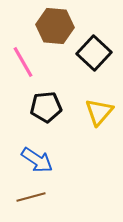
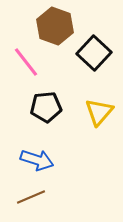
brown hexagon: rotated 15 degrees clockwise
pink line: moved 3 px right; rotated 8 degrees counterclockwise
blue arrow: rotated 16 degrees counterclockwise
brown line: rotated 8 degrees counterclockwise
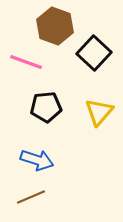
pink line: rotated 32 degrees counterclockwise
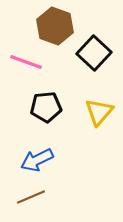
blue arrow: rotated 136 degrees clockwise
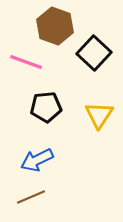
yellow triangle: moved 3 px down; rotated 8 degrees counterclockwise
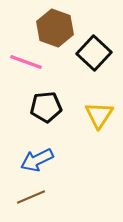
brown hexagon: moved 2 px down
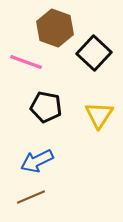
black pentagon: rotated 16 degrees clockwise
blue arrow: moved 1 px down
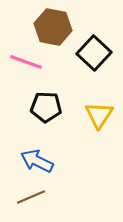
brown hexagon: moved 2 px left, 1 px up; rotated 9 degrees counterclockwise
black pentagon: rotated 8 degrees counterclockwise
blue arrow: rotated 52 degrees clockwise
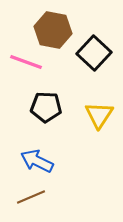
brown hexagon: moved 3 px down
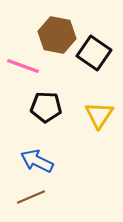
brown hexagon: moved 4 px right, 5 px down
black square: rotated 8 degrees counterclockwise
pink line: moved 3 px left, 4 px down
